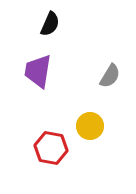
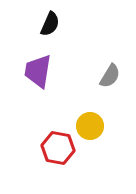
red hexagon: moved 7 px right
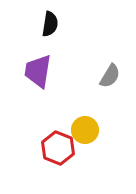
black semicircle: rotated 15 degrees counterclockwise
yellow circle: moved 5 px left, 4 px down
red hexagon: rotated 12 degrees clockwise
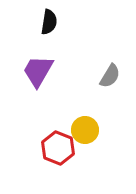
black semicircle: moved 1 px left, 2 px up
purple trapezoid: rotated 21 degrees clockwise
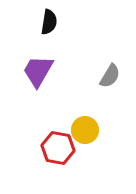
red hexagon: rotated 12 degrees counterclockwise
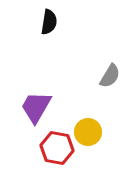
purple trapezoid: moved 2 px left, 36 px down
yellow circle: moved 3 px right, 2 px down
red hexagon: moved 1 px left
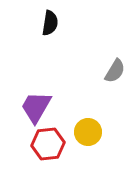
black semicircle: moved 1 px right, 1 px down
gray semicircle: moved 5 px right, 5 px up
red hexagon: moved 9 px left, 4 px up; rotated 16 degrees counterclockwise
